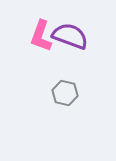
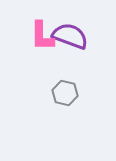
pink L-shape: moved 1 px right; rotated 20 degrees counterclockwise
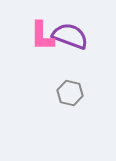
gray hexagon: moved 5 px right
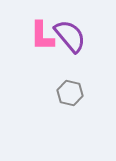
purple semicircle: rotated 30 degrees clockwise
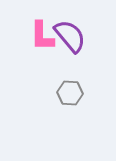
gray hexagon: rotated 10 degrees counterclockwise
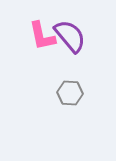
pink L-shape: rotated 12 degrees counterclockwise
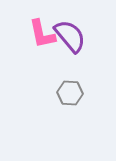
pink L-shape: moved 2 px up
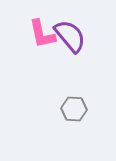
gray hexagon: moved 4 px right, 16 px down
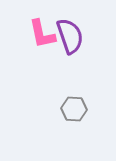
purple semicircle: rotated 21 degrees clockwise
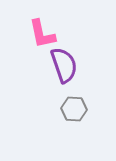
purple semicircle: moved 6 px left, 29 px down
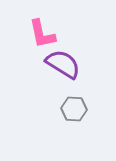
purple semicircle: moved 1 px left, 1 px up; rotated 39 degrees counterclockwise
